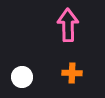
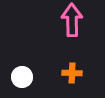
pink arrow: moved 4 px right, 5 px up
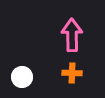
pink arrow: moved 15 px down
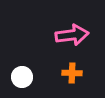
pink arrow: rotated 84 degrees clockwise
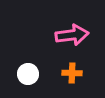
white circle: moved 6 px right, 3 px up
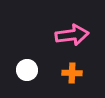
white circle: moved 1 px left, 4 px up
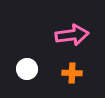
white circle: moved 1 px up
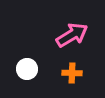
pink arrow: rotated 24 degrees counterclockwise
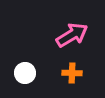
white circle: moved 2 px left, 4 px down
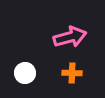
pink arrow: moved 2 px left, 2 px down; rotated 16 degrees clockwise
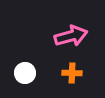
pink arrow: moved 1 px right, 1 px up
